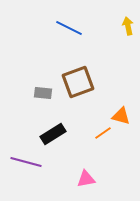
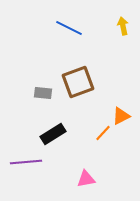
yellow arrow: moved 5 px left
orange triangle: rotated 42 degrees counterclockwise
orange line: rotated 12 degrees counterclockwise
purple line: rotated 20 degrees counterclockwise
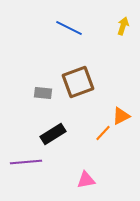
yellow arrow: rotated 30 degrees clockwise
pink triangle: moved 1 px down
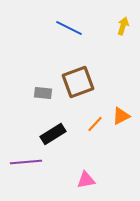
orange line: moved 8 px left, 9 px up
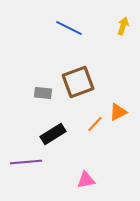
orange triangle: moved 3 px left, 4 px up
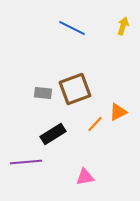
blue line: moved 3 px right
brown square: moved 3 px left, 7 px down
pink triangle: moved 1 px left, 3 px up
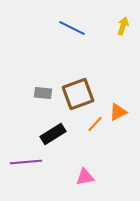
brown square: moved 3 px right, 5 px down
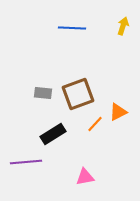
blue line: rotated 24 degrees counterclockwise
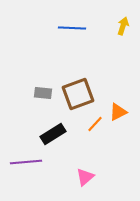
pink triangle: rotated 30 degrees counterclockwise
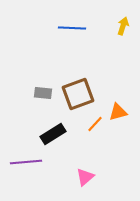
orange triangle: rotated 12 degrees clockwise
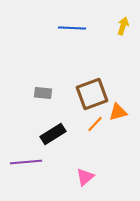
brown square: moved 14 px right
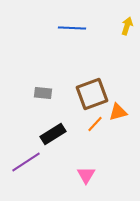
yellow arrow: moved 4 px right
purple line: rotated 28 degrees counterclockwise
pink triangle: moved 1 px right, 2 px up; rotated 18 degrees counterclockwise
